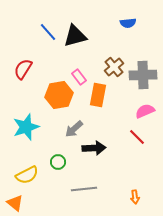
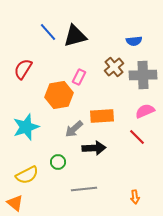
blue semicircle: moved 6 px right, 18 px down
pink rectangle: rotated 63 degrees clockwise
orange rectangle: moved 4 px right, 21 px down; rotated 75 degrees clockwise
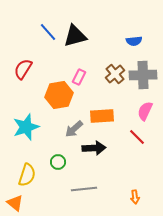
brown cross: moved 1 px right, 7 px down
pink semicircle: rotated 42 degrees counterclockwise
yellow semicircle: rotated 45 degrees counterclockwise
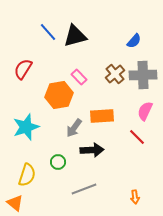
blue semicircle: rotated 42 degrees counterclockwise
pink rectangle: rotated 70 degrees counterclockwise
gray arrow: moved 1 px up; rotated 12 degrees counterclockwise
black arrow: moved 2 px left, 2 px down
gray line: rotated 15 degrees counterclockwise
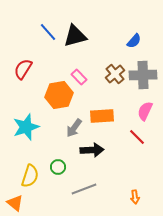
green circle: moved 5 px down
yellow semicircle: moved 3 px right, 1 px down
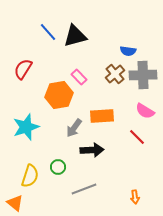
blue semicircle: moved 6 px left, 10 px down; rotated 56 degrees clockwise
pink semicircle: rotated 84 degrees counterclockwise
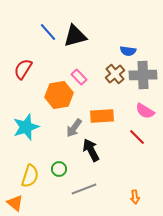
black arrow: moved 1 px left; rotated 115 degrees counterclockwise
green circle: moved 1 px right, 2 px down
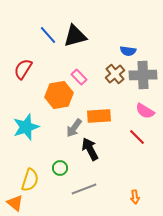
blue line: moved 3 px down
orange rectangle: moved 3 px left
black arrow: moved 1 px left, 1 px up
green circle: moved 1 px right, 1 px up
yellow semicircle: moved 4 px down
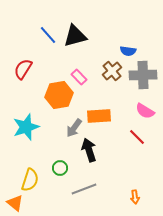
brown cross: moved 3 px left, 3 px up
black arrow: moved 1 px left, 1 px down; rotated 10 degrees clockwise
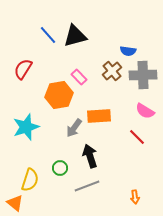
black arrow: moved 1 px right, 6 px down
gray line: moved 3 px right, 3 px up
